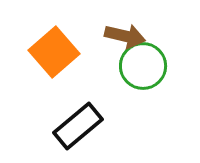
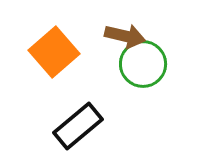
green circle: moved 2 px up
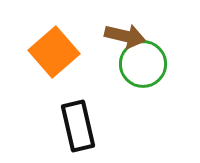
black rectangle: rotated 63 degrees counterclockwise
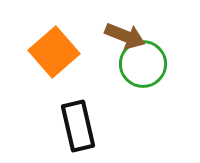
brown arrow: rotated 9 degrees clockwise
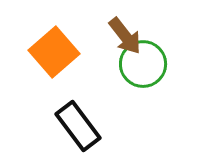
brown arrow: rotated 30 degrees clockwise
black rectangle: rotated 24 degrees counterclockwise
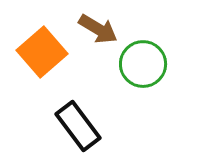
brown arrow: moved 27 px left, 7 px up; rotated 21 degrees counterclockwise
orange square: moved 12 px left
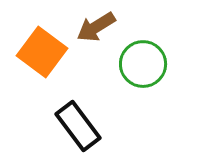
brown arrow: moved 2 px left, 2 px up; rotated 117 degrees clockwise
orange square: rotated 12 degrees counterclockwise
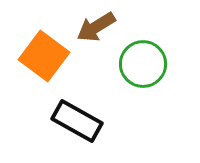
orange square: moved 2 px right, 4 px down
black rectangle: moved 1 px left, 5 px up; rotated 24 degrees counterclockwise
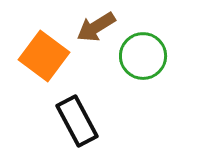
green circle: moved 8 px up
black rectangle: rotated 33 degrees clockwise
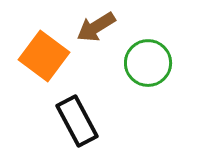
green circle: moved 5 px right, 7 px down
